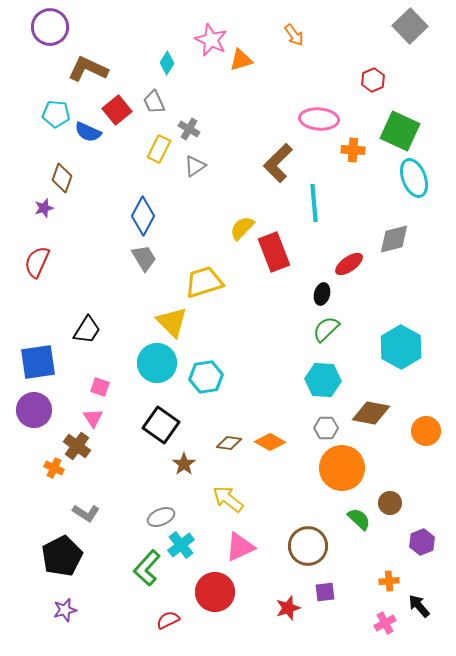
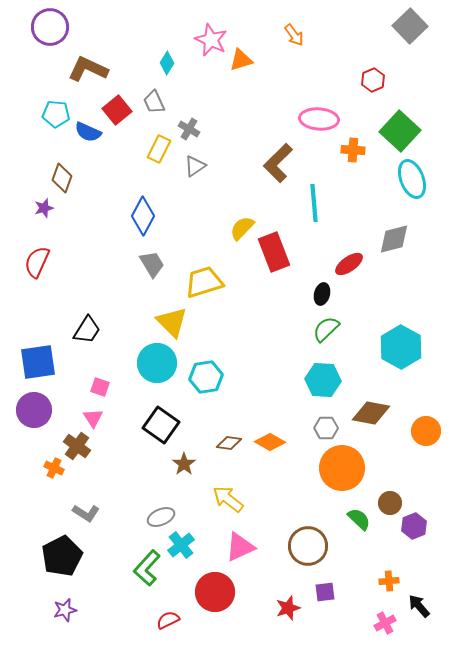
green square at (400, 131): rotated 18 degrees clockwise
cyan ellipse at (414, 178): moved 2 px left, 1 px down
gray trapezoid at (144, 258): moved 8 px right, 6 px down
purple hexagon at (422, 542): moved 8 px left, 16 px up
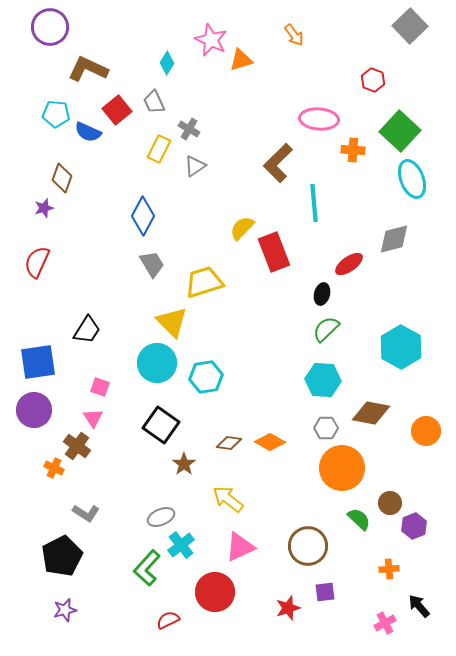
red hexagon at (373, 80): rotated 15 degrees counterclockwise
orange cross at (389, 581): moved 12 px up
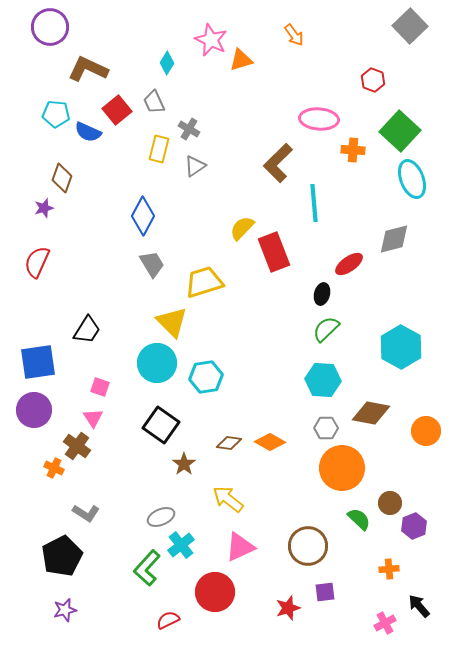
yellow rectangle at (159, 149): rotated 12 degrees counterclockwise
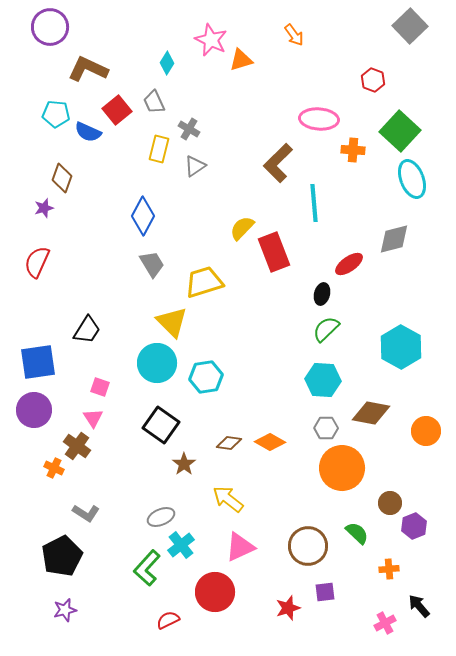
green semicircle at (359, 519): moved 2 px left, 14 px down
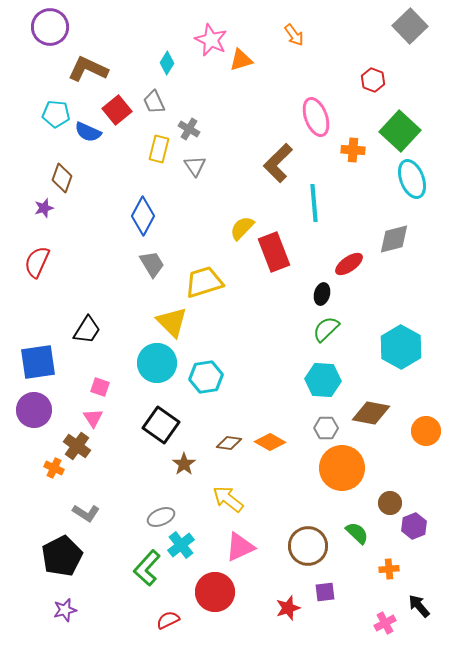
pink ellipse at (319, 119): moved 3 px left, 2 px up; rotated 66 degrees clockwise
gray triangle at (195, 166): rotated 30 degrees counterclockwise
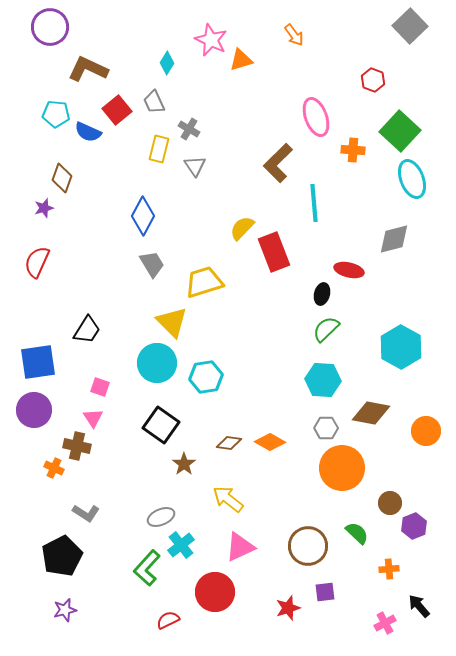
red ellipse at (349, 264): moved 6 px down; rotated 48 degrees clockwise
brown cross at (77, 446): rotated 24 degrees counterclockwise
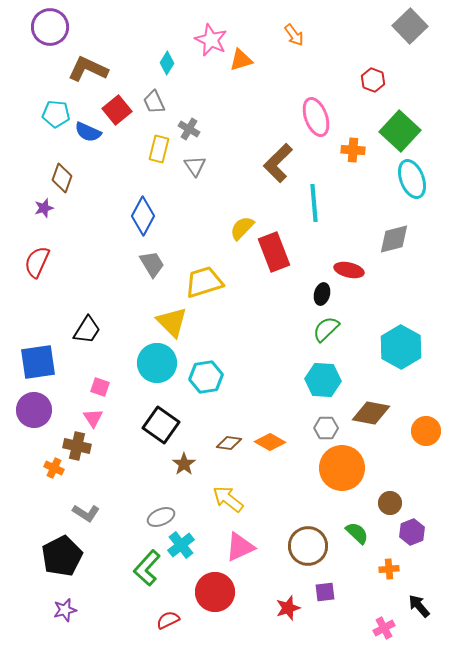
purple hexagon at (414, 526): moved 2 px left, 6 px down
pink cross at (385, 623): moved 1 px left, 5 px down
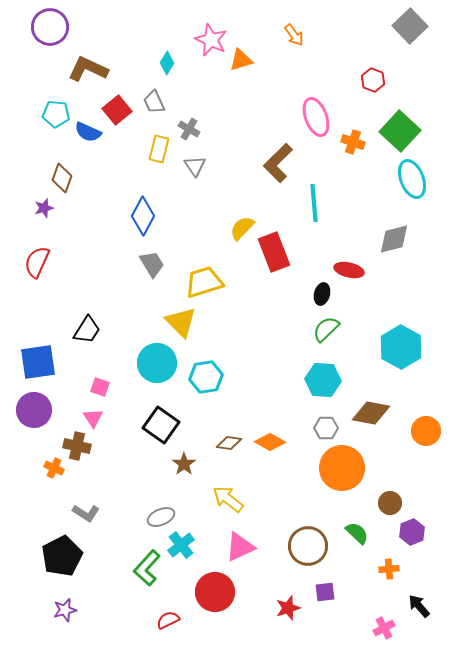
orange cross at (353, 150): moved 8 px up; rotated 15 degrees clockwise
yellow triangle at (172, 322): moved 9 px right
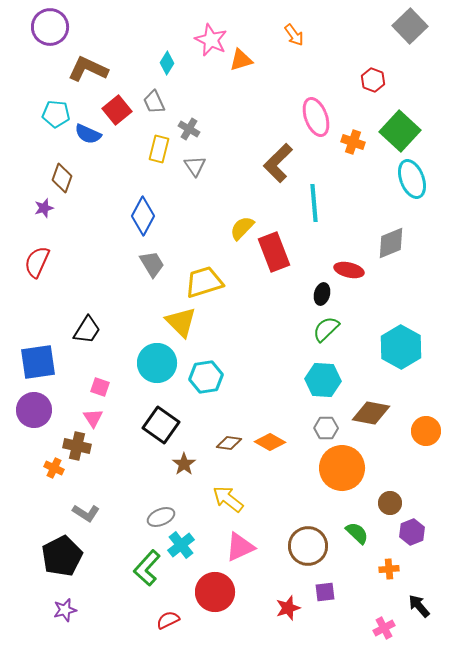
blue semicircle at (88, 132): moved 2 px down
gray diamond at (394, 239): moved 3 px left, 4 px down; rotated 8 degrees counterclockwise
